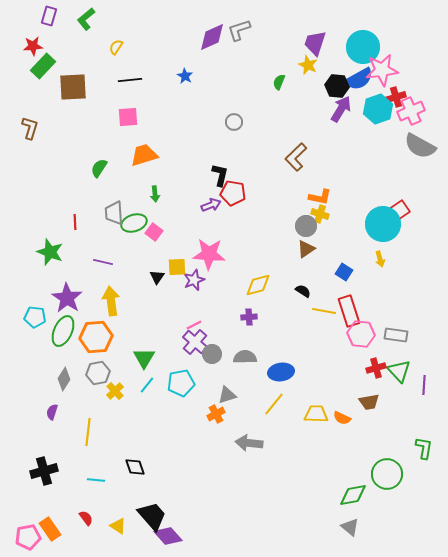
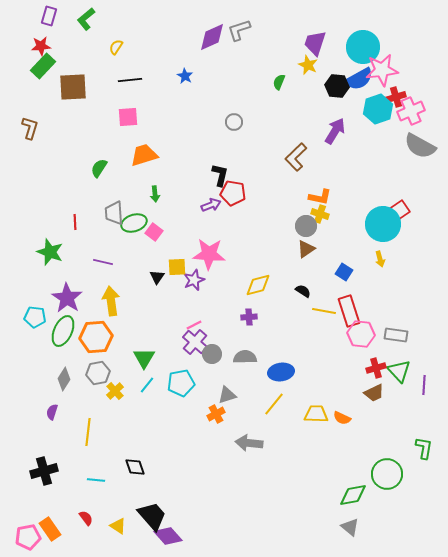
red star at (33, 46): moved 8 px right
purple arrow at (341, 109): moved 6 px left, 22 px down
brown trapezoid at (369, 402): moved 5 px right, 9 px up; rotated 15 degrees counterclockwise
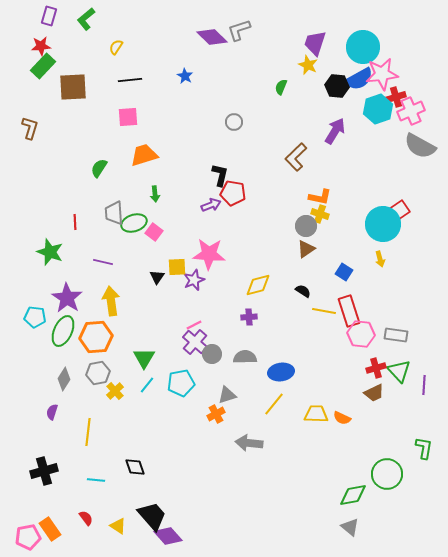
purple diamond at (212, 37): rotated 68 degrees clockwise
pink star at (382, 70): moved 4 px down
green semicircle at (279, 82): moved 2 px right, 5 px down
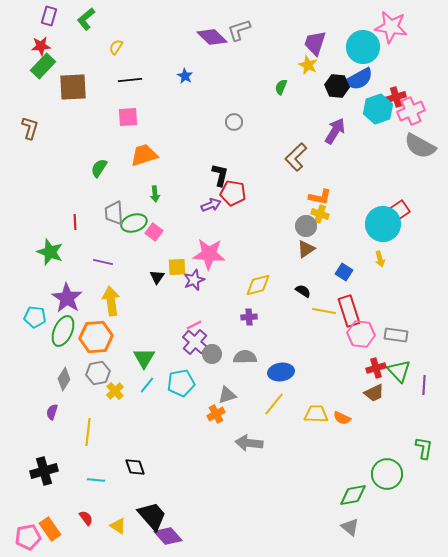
pink star at (382, 74): moved 9 px right, 47 px up; rotated 16 degrees clockwise
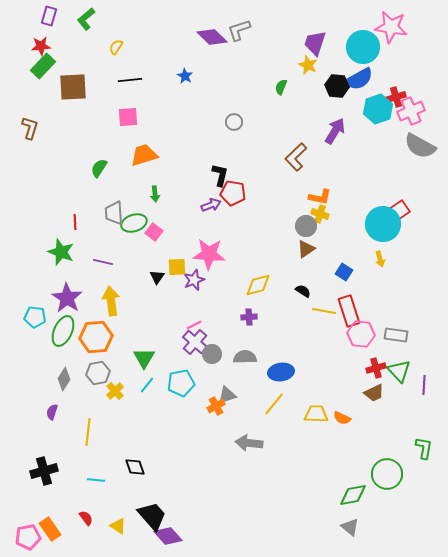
green star at (50, 252): moved 11 px right
orange cross at (216, 414): moved 8 px up
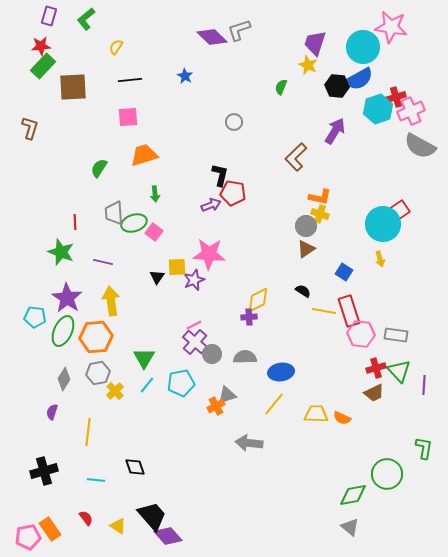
yellow diamond at (258, 285): moved 15 px down; rotated 12 degrees counterclockwise
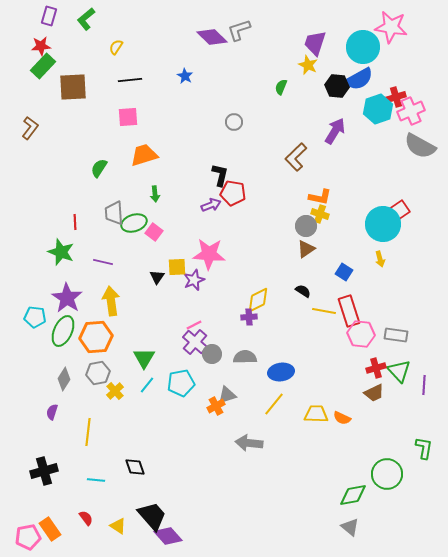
brown L-shape at (30, 128): rotated 20 degrees clockwise
